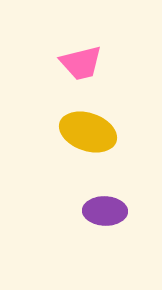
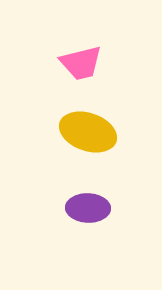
purple ellipse: moved 17 px left, 3 px up
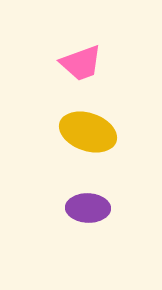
pink trapezoid: rotated 6 degrees counterclockwise
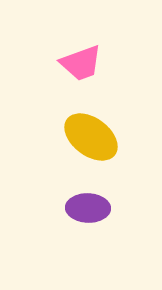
yellow ellipse: moved 3 px right, 5 px down; rotated 18 degrees clockwise
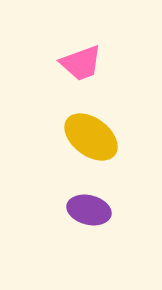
purple ellipse: moved 1 px right, 2 px down; rotated 12 degrees clockwise
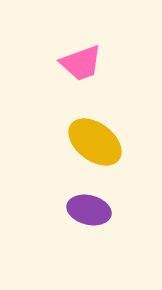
yellow ellipse: moved 4 px right, 5 px down
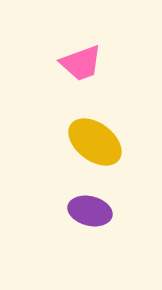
purple ellipse: moved 1 px right, 1 px down
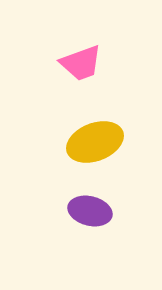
yellow ellipse: rotated 58 degrees counterclockwise
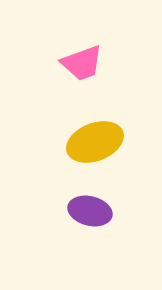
pink trapezoid: moved 1 px right
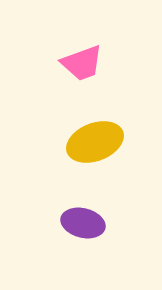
purple ellipse: moved 7 px left, 12 px down
